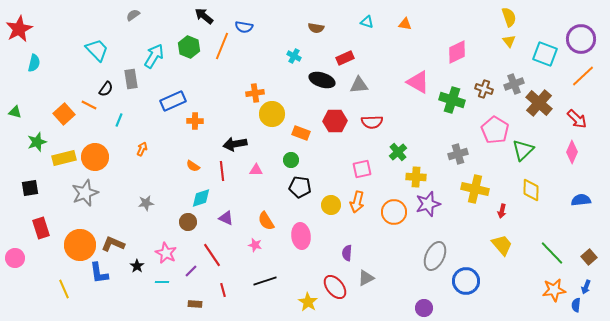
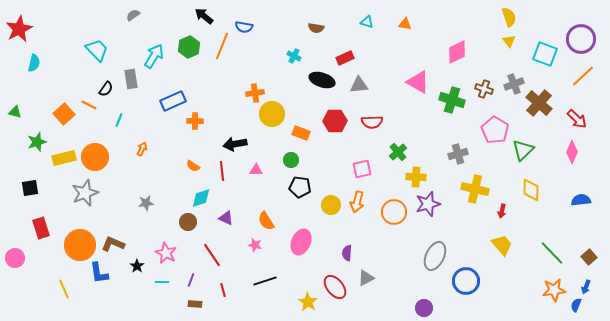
green hexagon at (189, 47): rotated 15 degrees clockwise
pink ellipse at (301, 236): moved 6 px down; rotated 30 degrees clockwise
purple line at (191, 271): moved 9 px down; rotated 24 degrees counterclockwise
blue semicircle at (576, 305): rotated 16 degrees clockwise
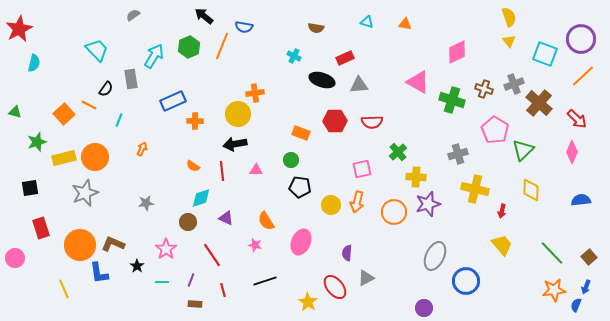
yellow circle at (272, 114): moved 34 px left
pink star at (166, 253): moved 4 px up; rotated 10 degrees clockwise
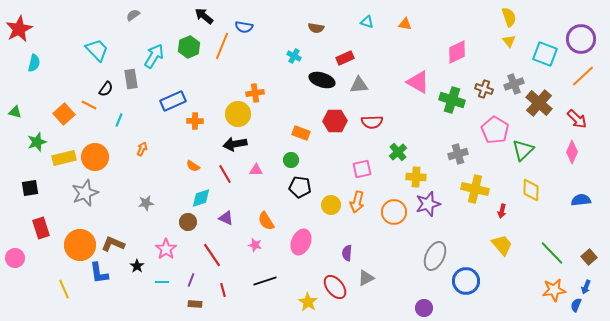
red line at (222, 171): moved 3 px right, 3 px down; rotated 24 degrees counterclockwise
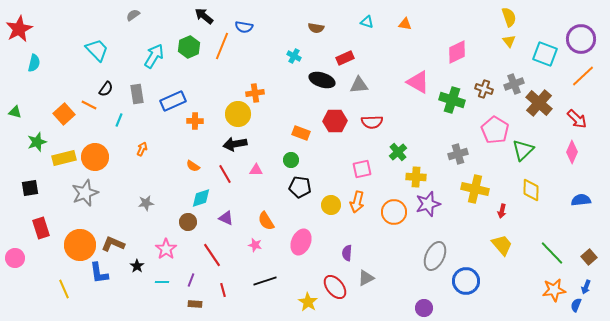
gray rectangle at (131, 79): moved 6 px right, 15 px down
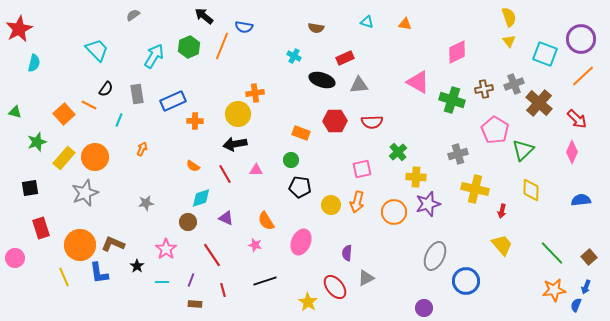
brown cross at (484, 89): rotated 30 degrees counterclockwise
yellow rectangle at (64, 158): rotated 35 degrees counterclockwise
yellow line at (64, 289): moved 12 px up
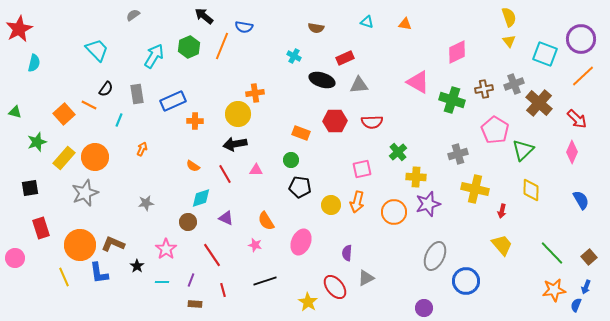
blue semicircle at (581, 200): rotated 66 degrees clockwise
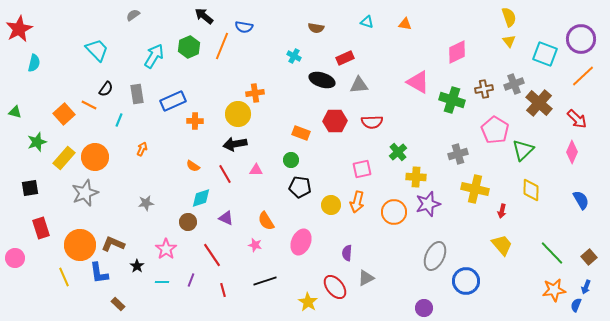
brown rectangle at (195, 304): moved 77 px left; rotated 40 degrees clockwise
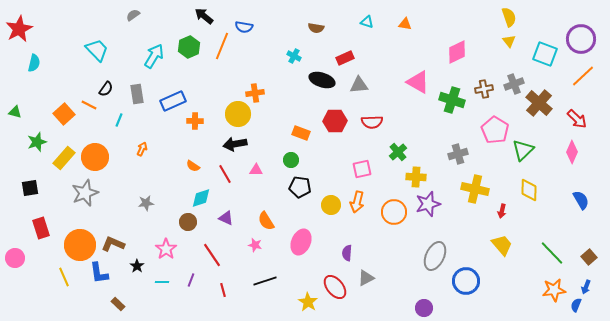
yellow diamond at (531, 190): moved 2 px left
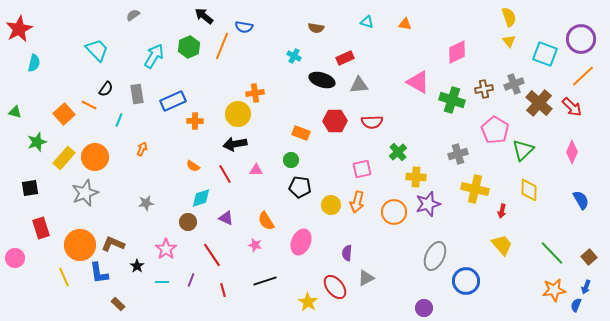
red arrow at (577, 119): moved 5 px left, 12 px up
